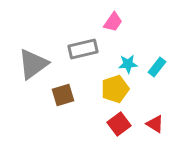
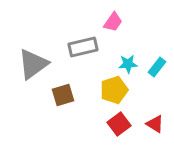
gray rectangle: moved 2 px up
yellow pentagon: moved 1 px left, 1 px down
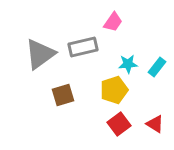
gray triangle: moved 7 px right, 10 px up
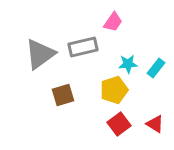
cyan rectangle: moved 1 px left, 1 px down
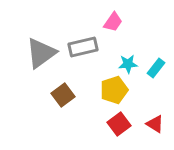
gray triangle: moved 1 px right, 1 px up
brown square: rotated 20 degrees counterclockwise
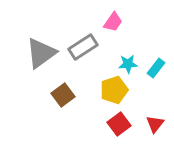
gray rectangle: rotated 20 degrees counterclockwise
red triangle: rotated 36 degrees clockwise
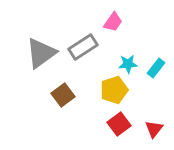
red triangle: moved 1 px left, 5 px down
